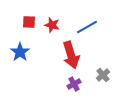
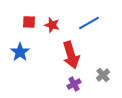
blue line: moved 2 px right, 4 px up
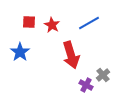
red star: rotated 14 degrees clockwise
purple cross: moved 12 px right, 1 px down; rotated 32 degrees counterclockwise
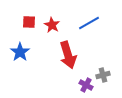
red arrow: moved 3 px left
gray cross: rotated 24 degrees clockwise
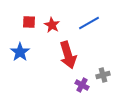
purple cross: moved 4 px left
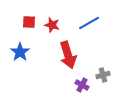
red star: rotated 14 degrees counterclockwise
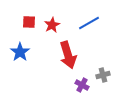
red star: rotated 28 degrees clockwise
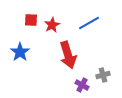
red square: moved 2 px right, 2 px up
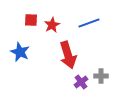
blue line: rotated 10 degrees clockwise
blue star: rotated 12 degrees counterclockwise
gray cross: moved 2 px left, 1 px down; rotated 16 degrees clockwise
purple cross: moved 1 px left, 3 px up; rotated 24 degrees clockwise
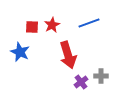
red square: moved 1 px right, 7 px down
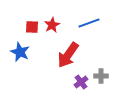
red arrow: rotated 52 degrees clockwise
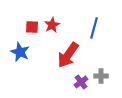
blue line: moved 5 px right, 5 px down; rotated 55 degrees counterclockwise
